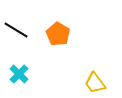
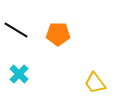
orange pentagon: rotated 30 degrees counterclockwise
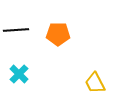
black line: rotated 35 degrees counterclockwise
yellow trapezoid: rotated 10 degrees clockwise
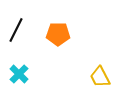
black line: rotated 60 degrees counterclockwise
yellow trapezoid: moved 5 px right, 6 px up
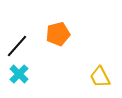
black line: moved 1 px right, 16 px down; rotated 15 degrees clockwise
orange pentagon: rotated 15 degrees counterclockwise
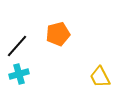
cyan cross: rotated 30 degrees clockwise
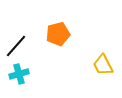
black line: moved 1 px left
yellow trapezoid: moved 3 px right, 12 px up
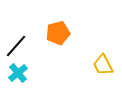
orange pentagon: moved 1 px up
cyan cross: moved 1 px left, 1 px up; rotated 24 degrees counterclockwise
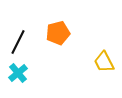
black line: moved 2 px right, 4 px up; rotated 15 degrees counterclockwise
yellow trapezoid: moved 1 px right, 3 px up
